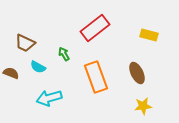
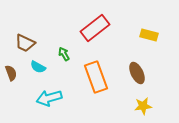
brown semicircle: rotated 49 degrees clockwise
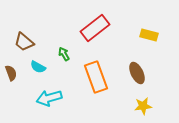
brown trapezoid: moved 1 px left, 1 px up; rotated 15 degrees clockwise
